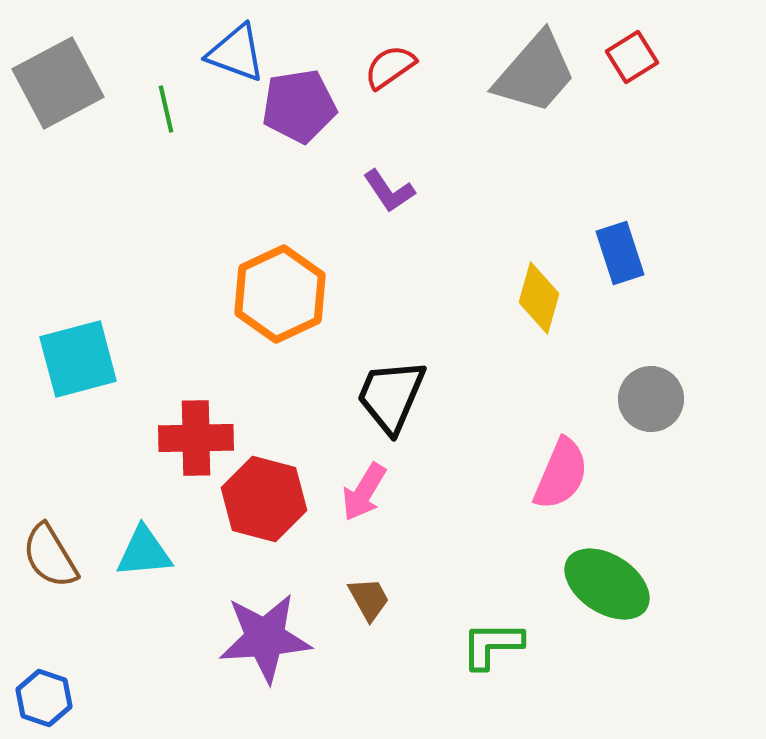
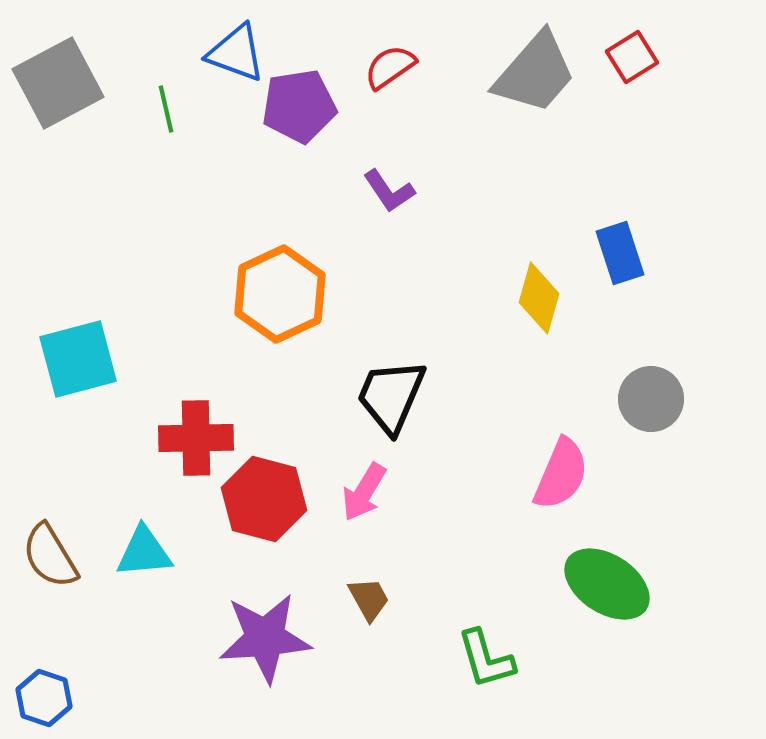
green L-shape: moved 6 px left, 14 px down; rotated 106 degrees counterclockwise
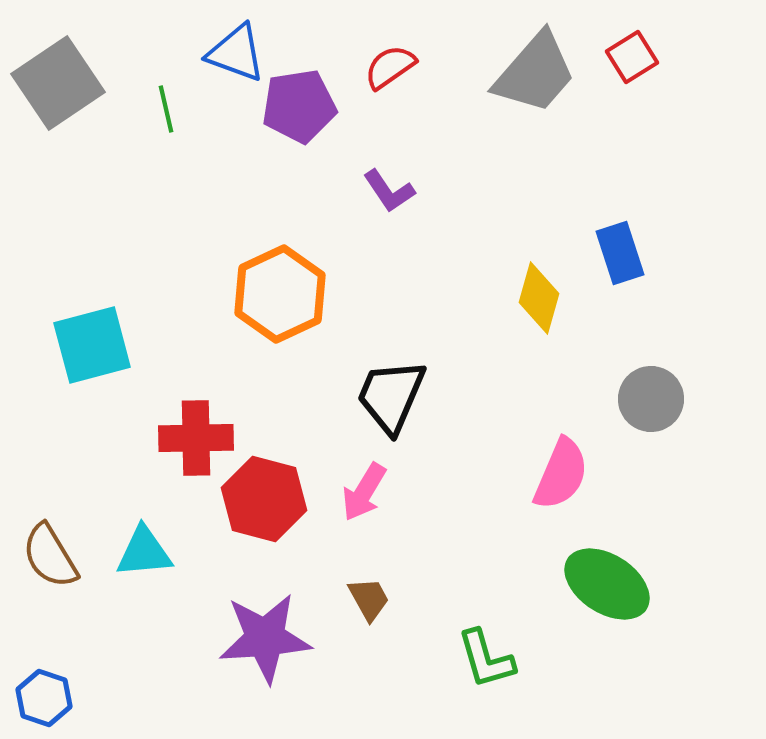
gray square: rotated 6 degrees counterclockwise
cyan square: moved 14 px right, 14 px up
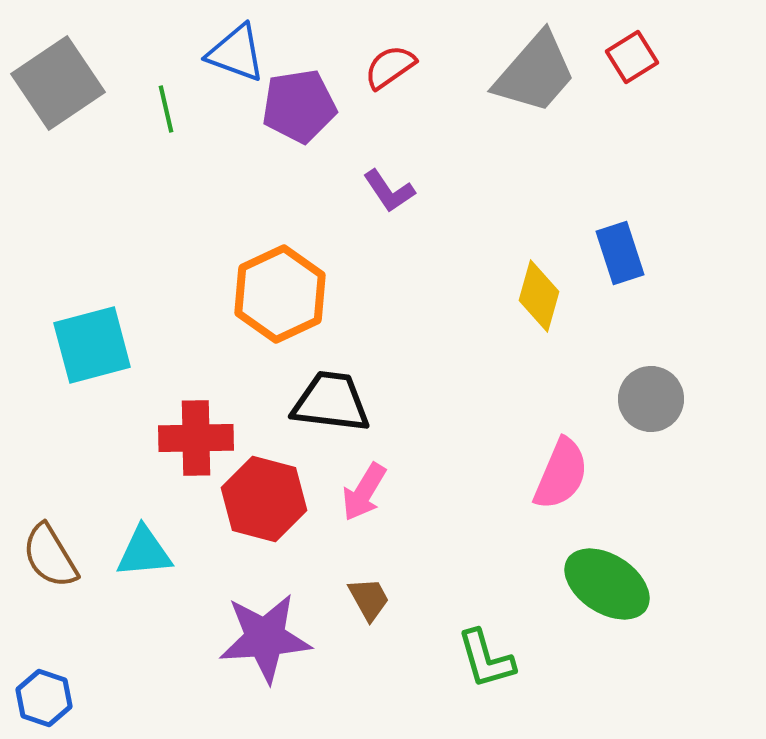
yellow diamond: moved 2 px up
black trapezoid: moved 60 px left, 6 px down; rotated 74 degrees clockwise
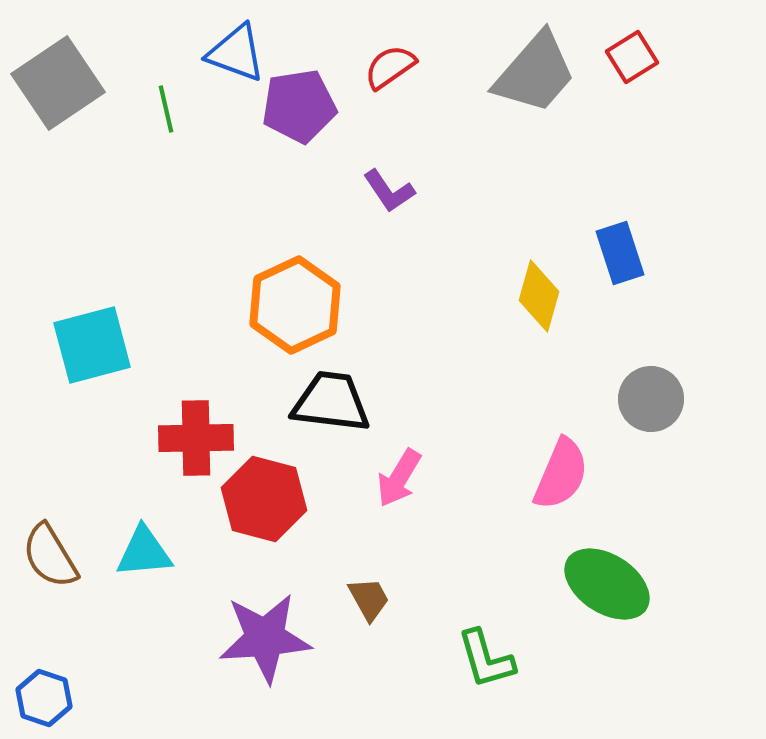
orange hexagon: moved 15 px right, 11 px down
pink arrow: moved 35 px right, 14 px up
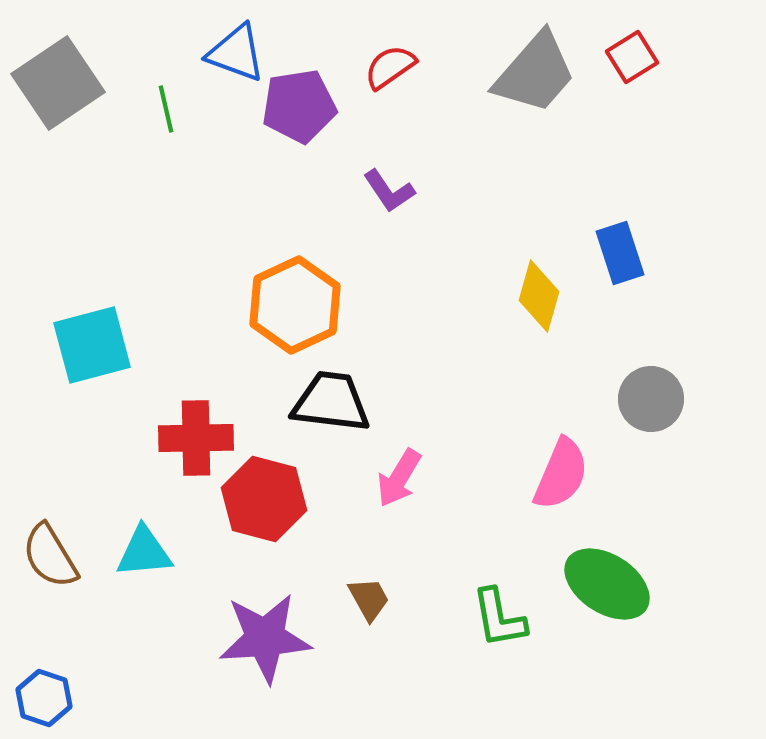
green L-shape: moved 13 px right, 41 px up; rotated 6 degrees clockwise
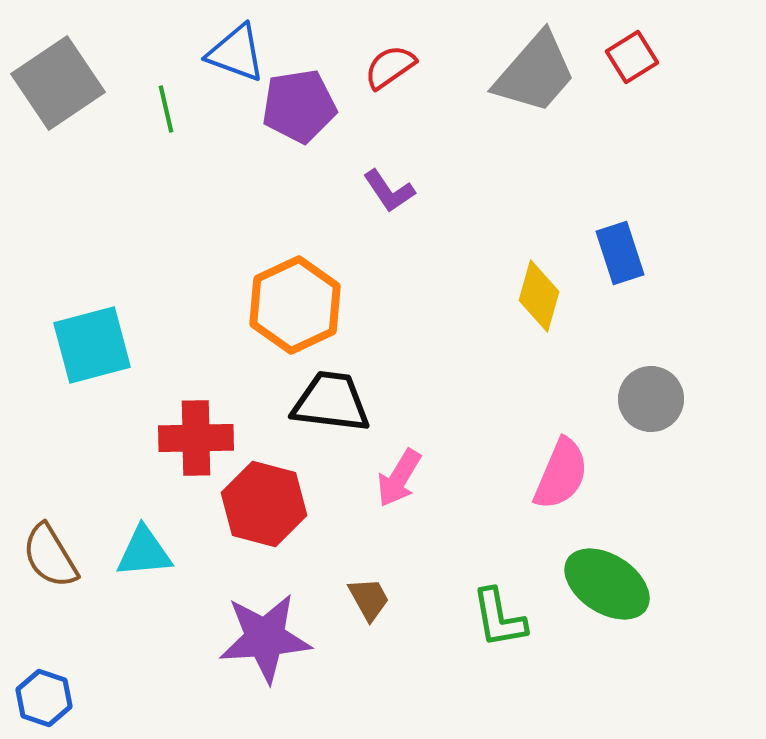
red hexagon: moved 5 px down
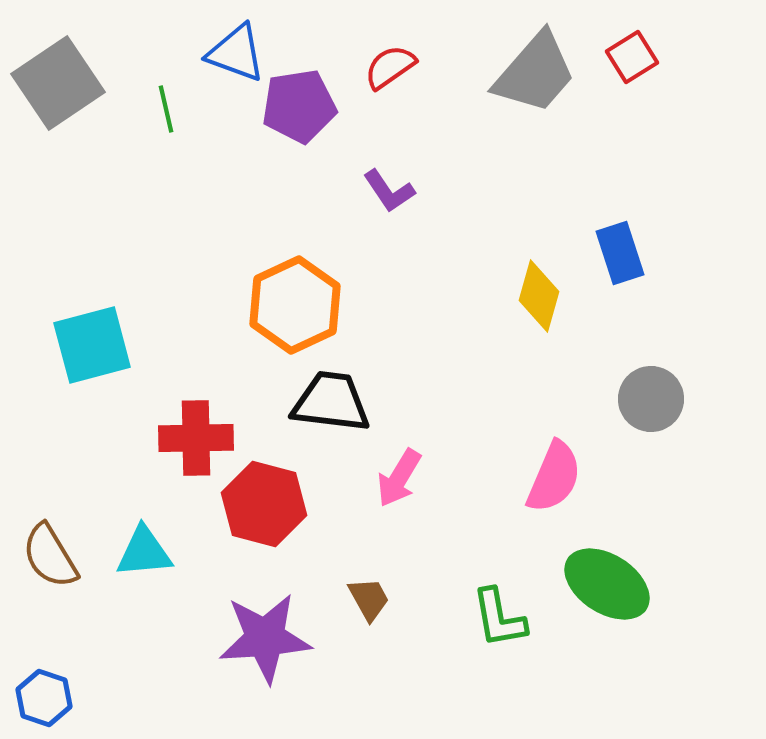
pink semicircle: moved 7 px left, 3 px down
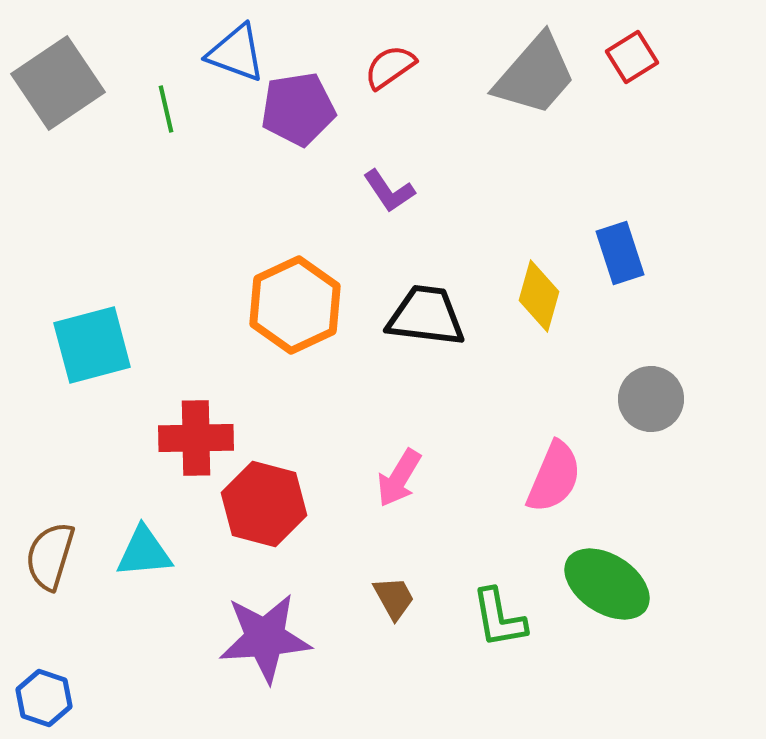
gray trapezoid: moved 2 px down
purple pentagon: moved 1 px left, 3 px down
black trapezoid: moved 95 px right, 86 px up
brown semicircle: rotated 48 degrees clockwise
brown trapezoid: moved 25 px right, 1 px up
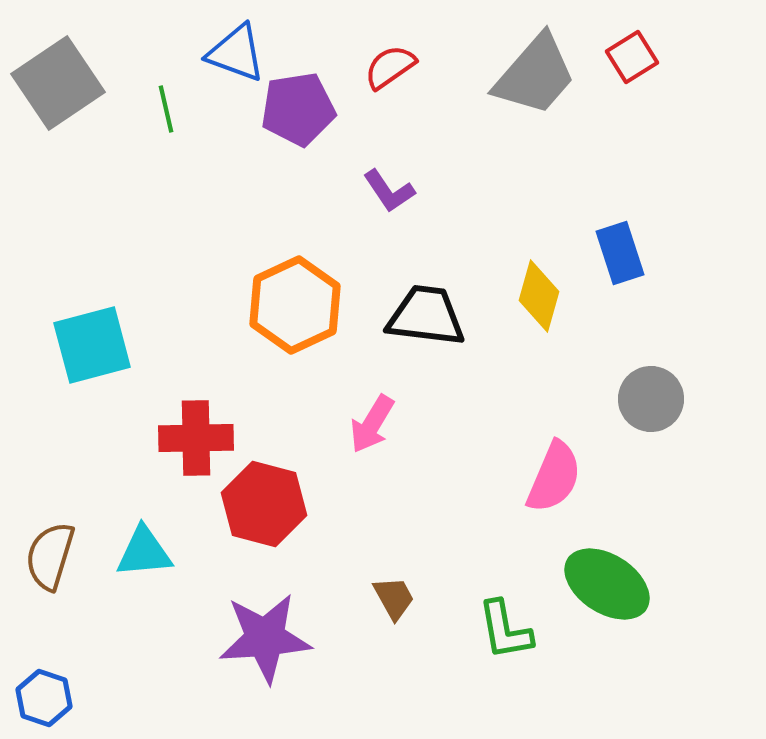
pink arrow: moved 27 px left, 54 px up
green L-shape: moved 6 px right, 12 px down
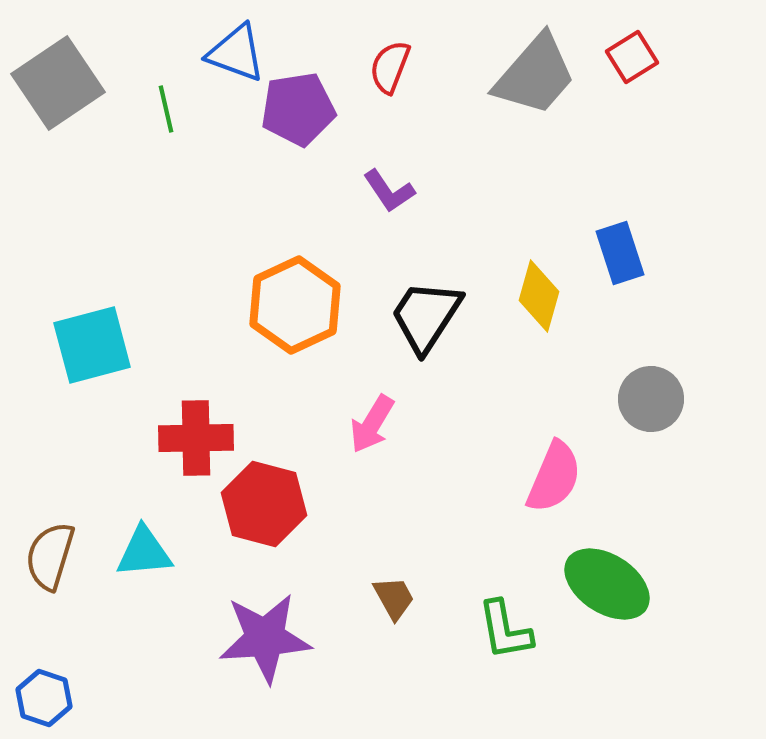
red semicircle: rotated 34 degrees counterclockwise
black trapezoid: rotated 64 degrees counterclockwise
